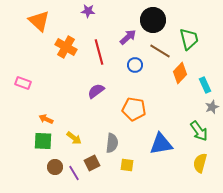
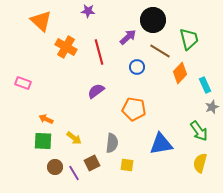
orange triangle: moved 2 px right
blue circle: moved 2 px right, 2 px down
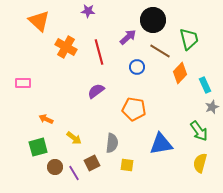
orange triangle: moved 2 px left
pink rectangle: rotated 21 degrees counterclockwise
green square: moved 5 px left, 6 px down; rotated 18 degrees counterclockwise
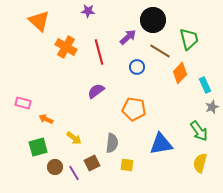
pink rectangle: moved 20 px down; rotated 14 degrees clockwise
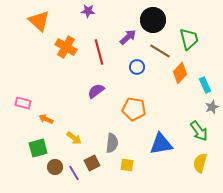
green square: moved 1 px down
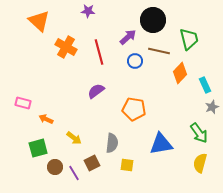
brown line: moved 1 px left; rotated 20 degrees counterclockwise
blue circle: moved 2 px left, 6 px up
green arrow: moved 2 px down
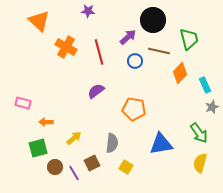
orange arrow: moved 3 px down; rotated 24 degrees counterclockwise
yellow arrow: rotated 77 degrees counterclockwise
yellow square: moved 1 px left, 2 px down; rotated 24 degrees clockwise
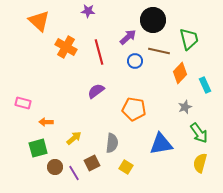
gray star: moved 27 px left
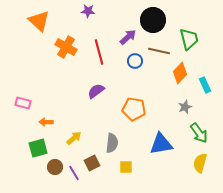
yellow square: rotated 32 degrees counterclockwise
